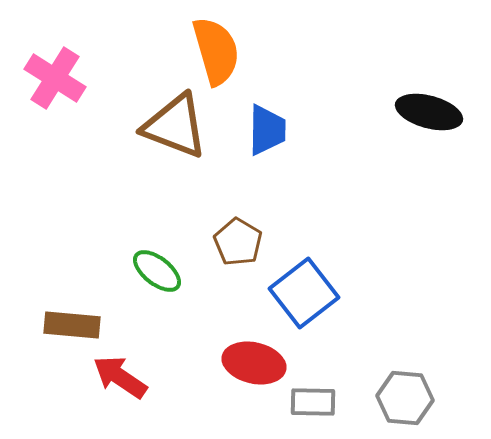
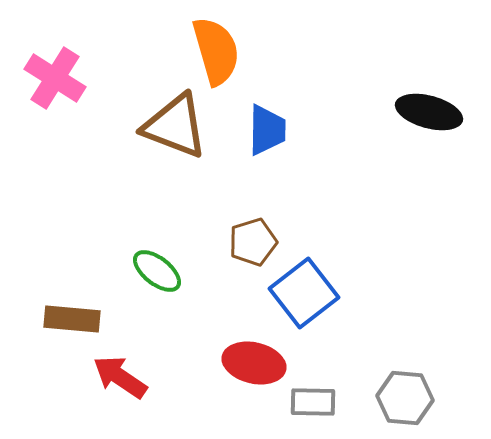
brown pentagon: moved 15 px right; rotated 24 degrees clockwise
brown rectangle: moved 6 px up
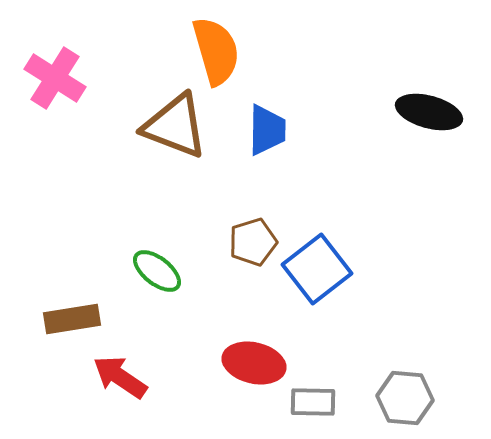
blue square: moved 13 px right, 24 px up
brown rectangle: rotated 14 degrees counterclockwise
